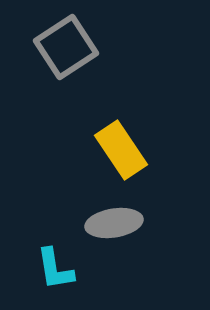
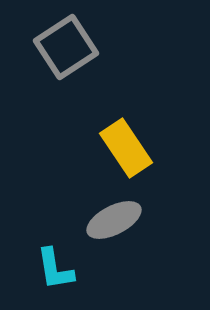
yellow rectangle: moved 5 px right, 2 px up
gray ellipse: moved 3 px up; rotated 18 degrees counterclockwise
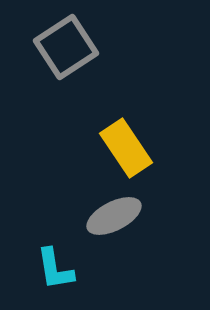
gray ellipse: moved 4 px up
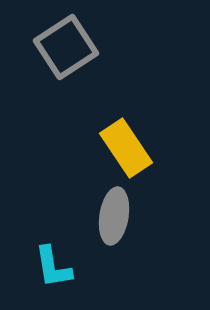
gray ellipse: rotated 54 degrees counterclockwise
cyan L-shape: moved 2 px left, 2 px up
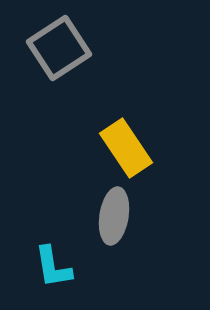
gray square: moved 7 px left, 1 px down
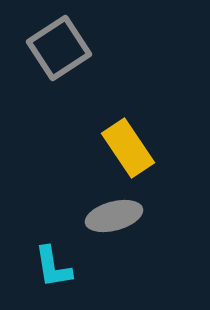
yellow rectangle: moved 2 px right
gray ellipse: rotated 66 degrees clockwise
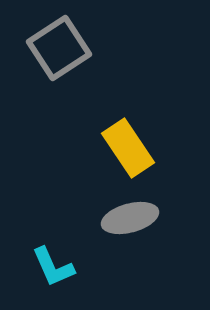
gray ellipse: moved 16 px right, 2 px down
cyan L-shape: rotated 15 degrees counterclockwise
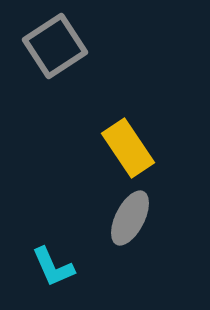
gray square: moved 4 px left, 2 px up
gray ellipse: rotated 48 degrees counterclockwise
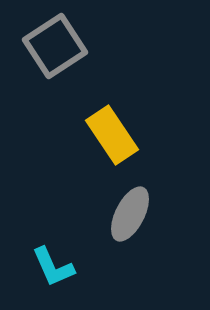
yellow rectangle: moved 16 px left, 13 px up
gray ellipse: moved 4 px up
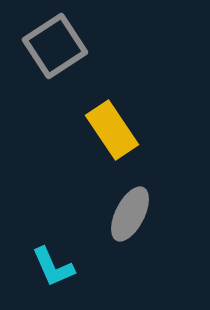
yellow rectangle: moved 5 px up
